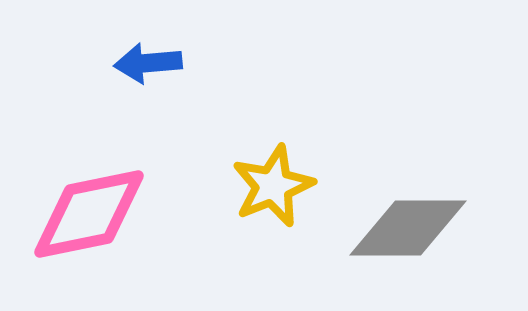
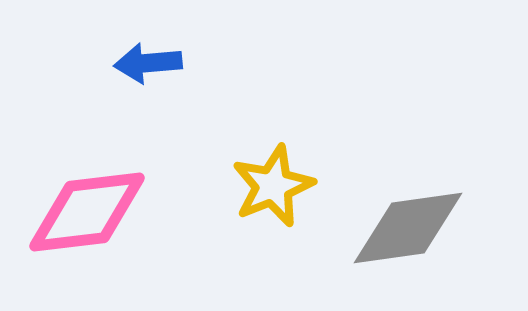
pink diamond: moved 2 px left, 2 px up; rotated 5 degrees clockwise
gray diamond: rotated 8 degrees counterclockwise
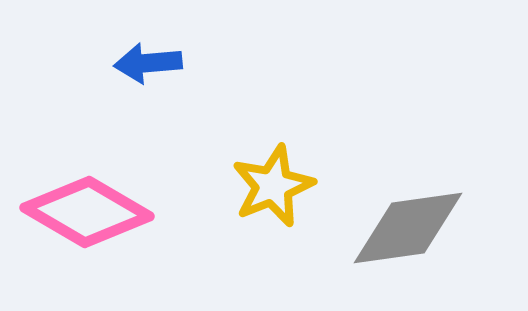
pink diamond: rotated 37 degrees clockwise
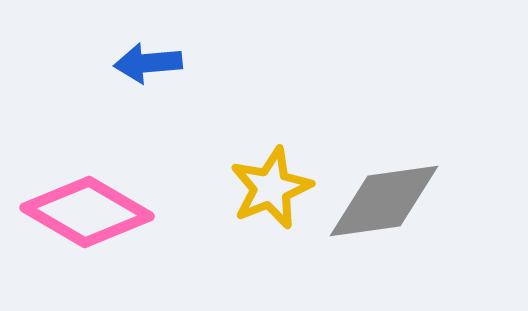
yellow star: moved 2 px left, 2 px down
gray diamond: moved 24 px left, 27 px up
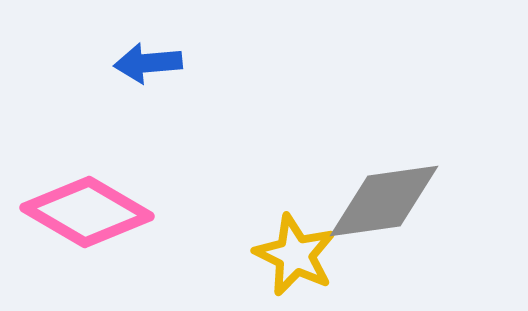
yellow star: moved 24 px right, 67 px down; rotated 24 degrees counterclockwise
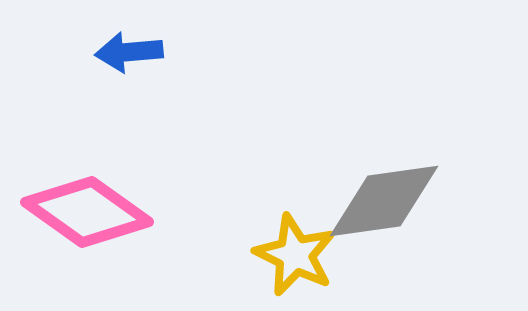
blue arrow: moved 19 px left, 11 px up
pink diamond: rotated 5 degrees clockwise
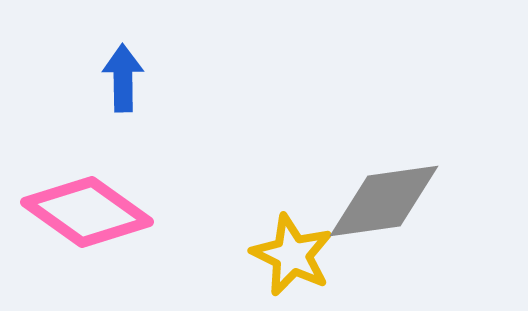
blue arrow: moved 6 px left, 26 px down; rotated 94 degrees clockwise
yellow star: moved 3 px left
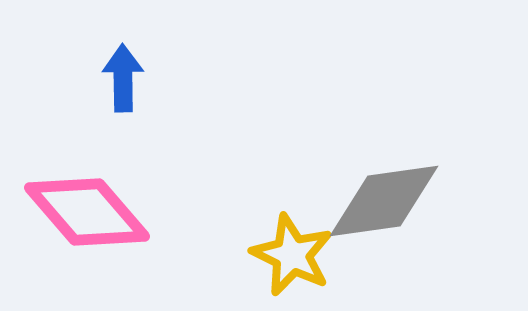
pink diamond: rotated 14 degrees clockwise
